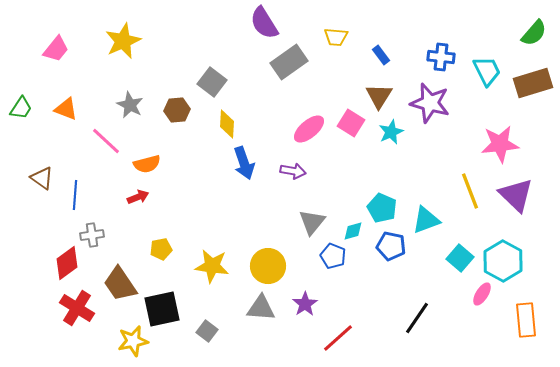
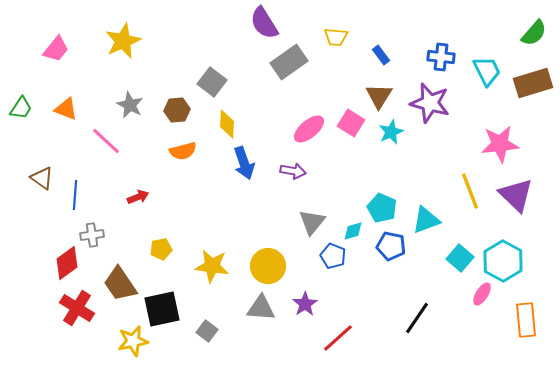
orange semicircle at (147, 164): moved 36 px right, 13 px up
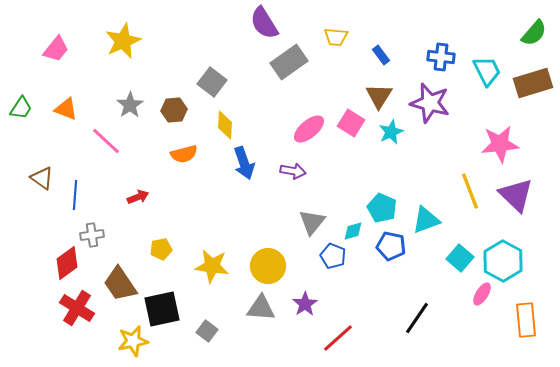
gray star at (130, 105): rotated 12 degrees clockwise
brown hexagon at (177, 110): moved 3 px left
yellow diamond at (227, 124): moved 2 px left, 1 px down
orange semicircle at (183, 151): moved 1 px right, 3 px down
